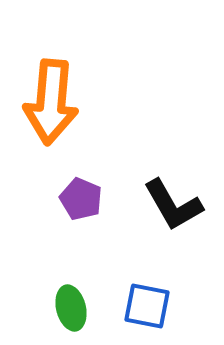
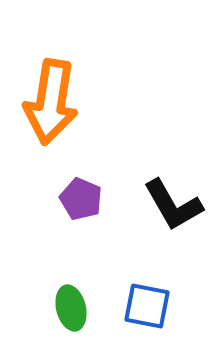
orange arrow: rotated 4 degrees clockwise
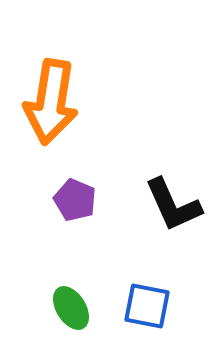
purple pentagon: moved 6 px left, 1 px down
black L-shape: rotated 6 degrees clockwise
green ellipse: rotated 18 degrees counterclockwise
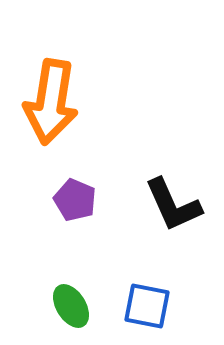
green ellipse: moved 2 px up
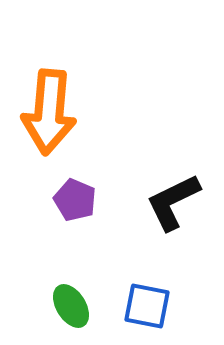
orange arrow: moved 2 px left, 10 px down; rotated 4 degrees counterclockwise
black L-shape: moved 3 px up; rotated 88 degrees clockwise
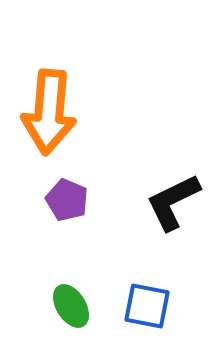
purple pentagon: moved 8 px left
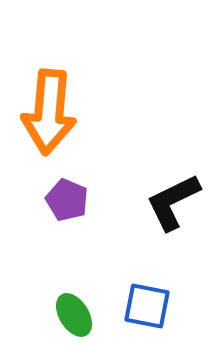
green ellipse: moved 3 px right, 9 px down
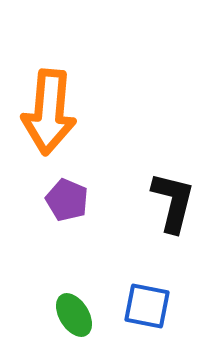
black L-shape: rotated 130 degrees clockwise
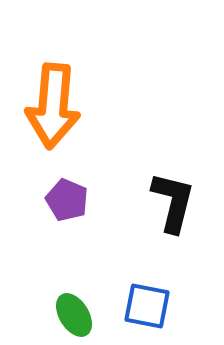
orange arrow: moved 4 px right, 6 px up
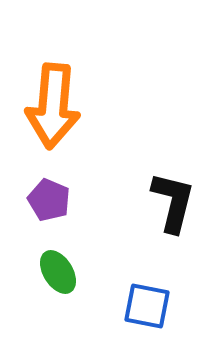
purple pentagon: moved 18 px left
green ellipse: moved 16 px left, 43 px up
